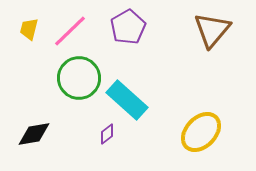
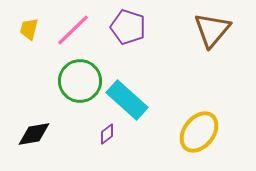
purple pentagon: rotated 24 degrees counterclockwise
pink line: moved 3 px right, 1 px up
green circle: moved 1 px right, 3 px down
yellow ellipse: moved 2 px left; rotated 6 degrees counterclockwise
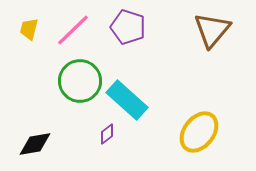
black diamond: moved 1 px right, 10 px down
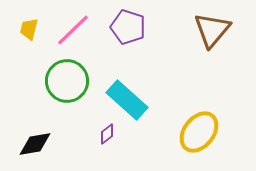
green circle: moved 13 px left
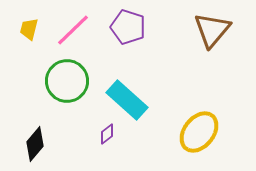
black diamond: rotated 40 degrees counterclockwise
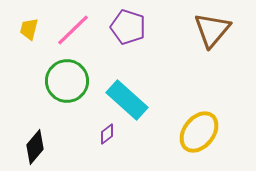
black diamond: moved 3 px down
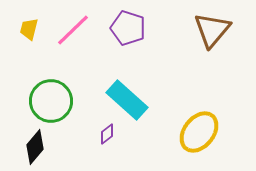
purple pentagon: moved 1 px down
green circle: moved 16 px left, 20 px down
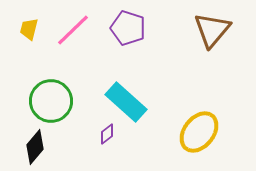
cyan rectangle: moved 1 px left, 2 px down
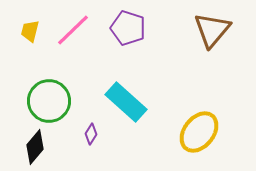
yellow trapezoid: moved 1 px right, 2 px down
green circle: moved 2 px left
purple diamond: moved 16 px left; rotated 20 degrees counterclockwise
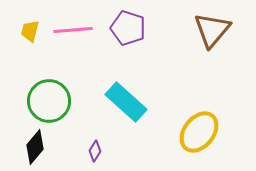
pink line: rotated 39 degrees clockwise
purple diamond: moved 4 px right, 17 px down
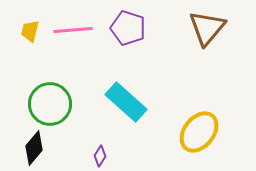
brown triangle: moved 5 px left, 2 px up
green circle: moved 1 px right, 3 px down
black diamond: moved 1 px left, 1 px down
purple diamond: moved 5 px right, 5 px down
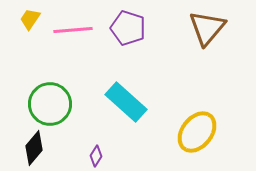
yellow trapezoid: moved 12 px up; rotated 20 degrees clockwise
yellow ellipse: moved 2 px left
purple diamond: moved 4 px left
